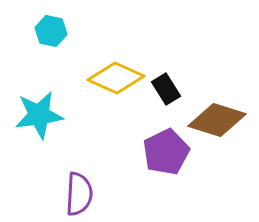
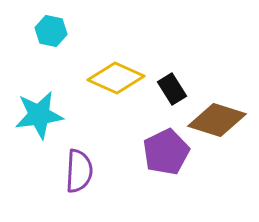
black rectangle: moved 6 px right
purple semicircle: moved 23 px up
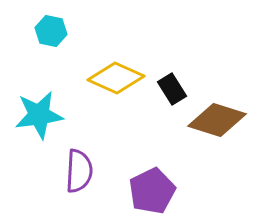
purple pentagon: moved 14 px left, 39 px down
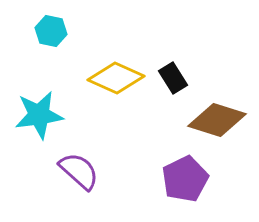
black rectangle: moved 1 px right, 11 px up
purple semicircle: rotated 51 degrees counterclockwise
purple pentagon: moved 33 px right, 12 px up
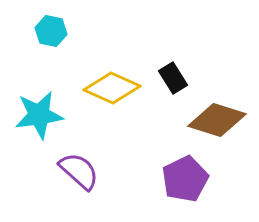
yellow diamond: moved 4 px left, 10 px down
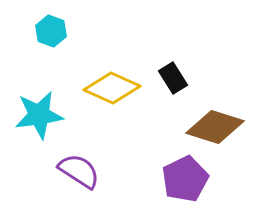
cyan hexagon: rotated 8 degrees clockwise
brown diamond: moved 2 px left, 7 px down
purple semicircle: rotated 9 degrees counterclockwise
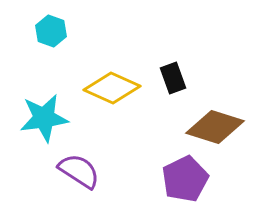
black rectangle: rotated 12 degrees clockwise
cyan star: moved 5 px right, 3 px down
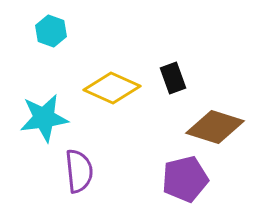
purple semicircle: rotated 51 degrees clockwise
purple pentagon: rotated 12 degrees clockwise
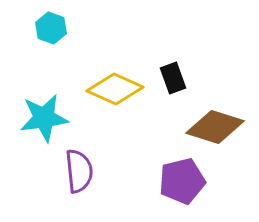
cyan hexagon: moved 3 px up
yellow diamond: moved 3 px right, 1 px down
purple pentagon: moved 3 px left, 2 px down
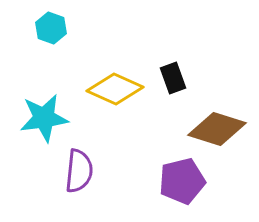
brown diamond: moved 2 px right, 2 px down
purple semicircle: rotated 12 degrees clockwise
